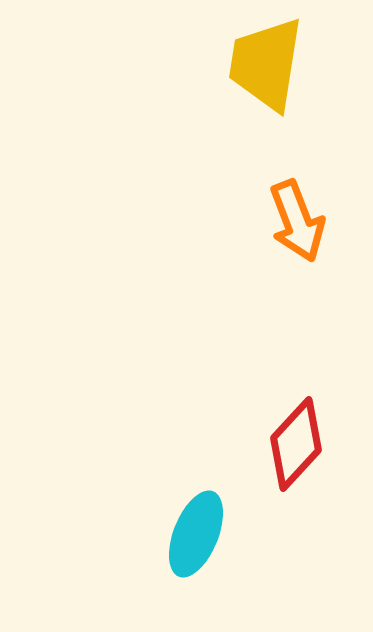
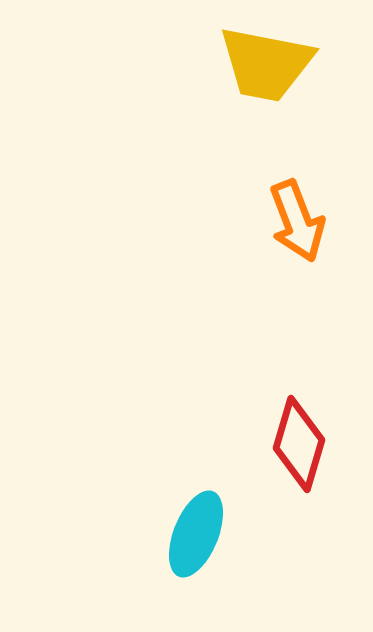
yellow trapezoid: rotated 88 degrees counterclockwise
red diamond: moved 3 px right; rotated 26 degrees counterclockwise
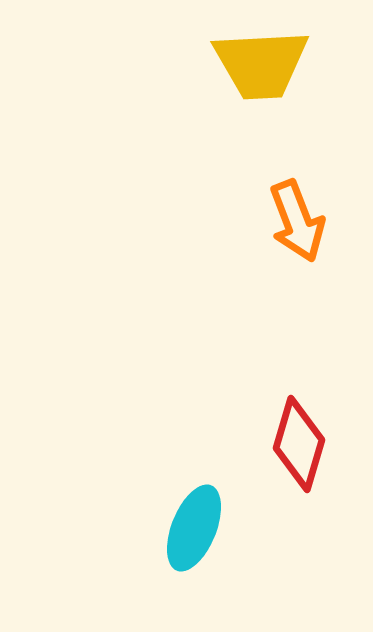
yellow trapezoid: moved 5 px left; rotated 14 degrees counterclockwise
cyan ellipse: moved 2 px left, 6 px up
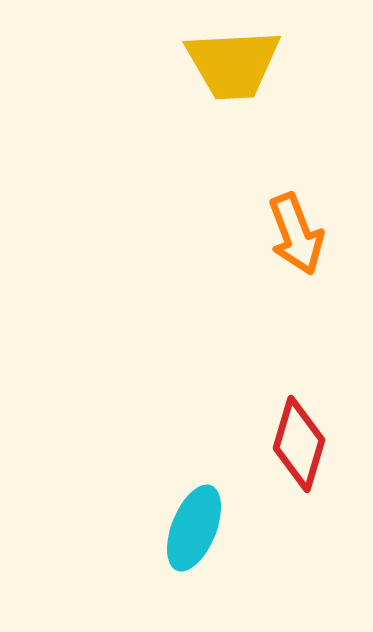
yellow trapezoid: moved 28 px left
orange arrow: moved 1 px left, 13 px down
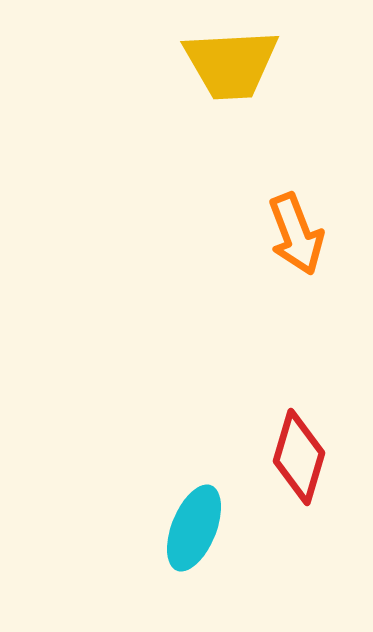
yellow trapezoid: moved 2 px left
red diamond: moved 13 px down
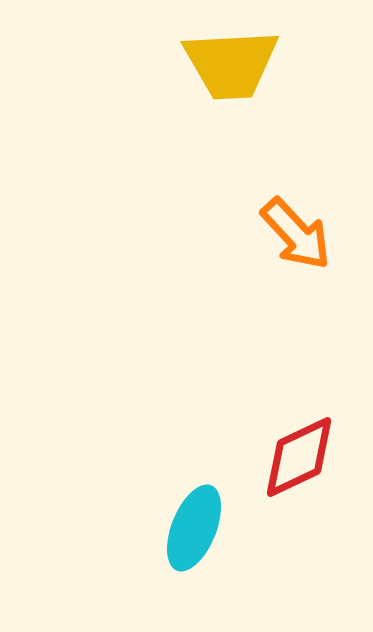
orange arrow: rotated 22 degrees counterclockwise
red diamond: rotated 48 degrees clockwise
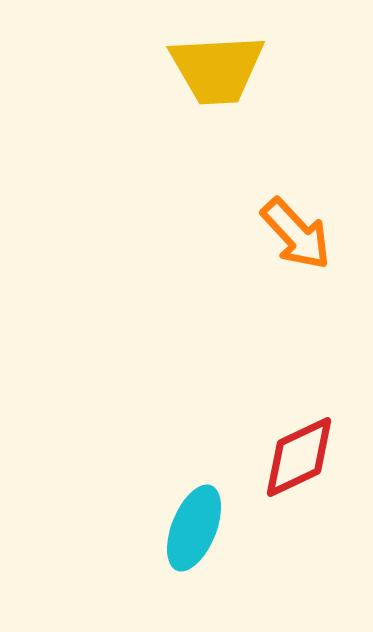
yellow trapezoid: moved 14 px left, 5 px down
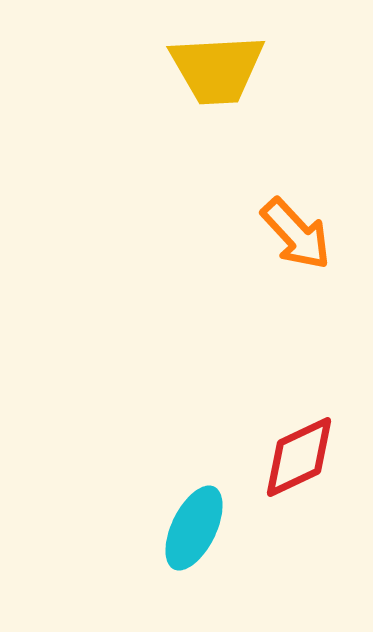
cyan ellipse: rotated 4 degrees clockwise
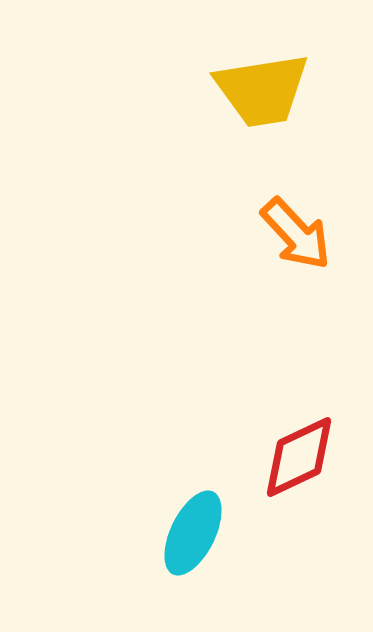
yellow trapezoid: moved 45 px right, 21 px down; rotated 6 degrees counterclockwise
cyan ellipse: moved 1 px left, 5 px down
